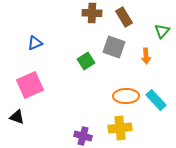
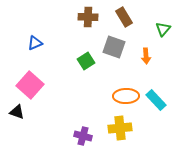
brown cross: moved 4 px left, 4 px down
green triangle: moved 1 px right, 2 px up
pink square: rotated 24 degrees counterclockwise
black triangle: moved 5 px up
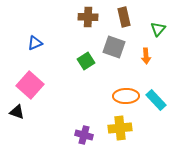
brown rectangle: rotated 18 degrees clockwise
green triangle: moved 5 px left
purple cross: moved 1 px right, 1 px up
